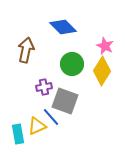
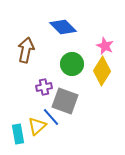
yellow triangle: rotated 18 degrees counterclockwise
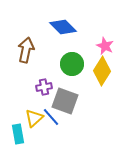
yellow triangle: moved 3 px left, 8 px up
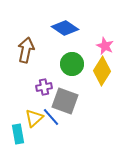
blue diamond: moved 2 px right, 1 px down; rotated 12 degrees counterclockwise
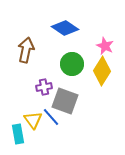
yellow triangle: moved 1 px left, 2 px down; rotated 24 degrees counterclockwise
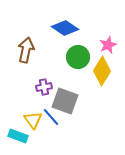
pink star: moved 3 px right, 1 px up; rotated 24 degrees clockwise
green circle: moved 6 px right, 7 px up
cyan rectangle: moved 2 px down; rotated 60 degrees counterclockwise
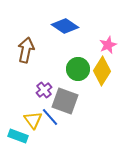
blue diamond: moved 2 px up
green circle: moved 12 px down
purple cross: moved 3 px down; rotated 28 degrees counterclockwise
blue line: moved 1 px left
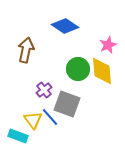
yellow diamond: rotated 36 degrees counterclockwise
gray square: moved 2 px right, 3 px down
